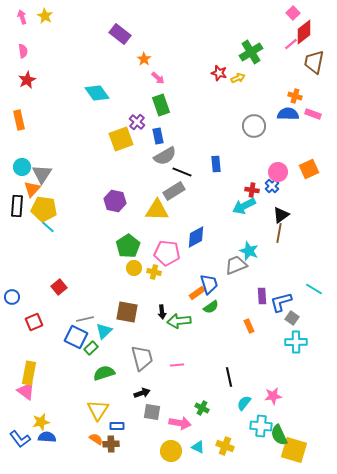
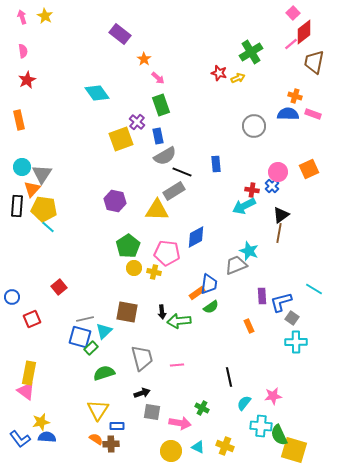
blue trapezoid at (209, 284): rotated 25 degrees clockwise
red square at (34, 322): moved 2 px left, 3 px up
blue square at (76, 337): moved 4 px right; rotated 10 degrees counterclockwise
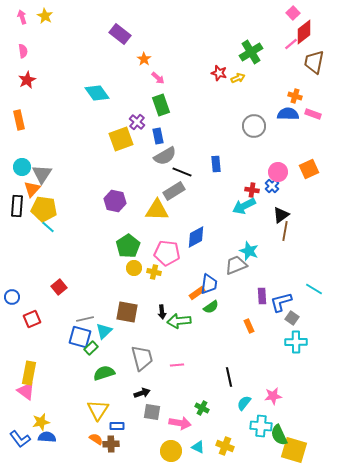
brown line at (279, 233): moved 6 px right, 2 px up
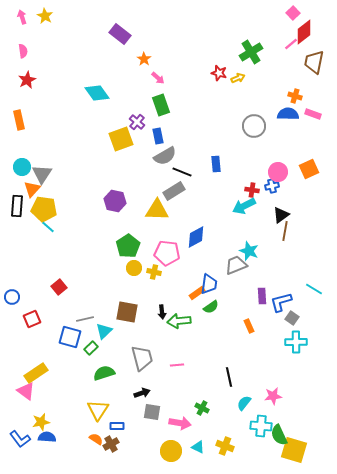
blue cross at (272, 186): rotated 32 degrees clockwise
blue square at (80, 337): moved 10 px left
yellow rectangle at (29, 373): moved 7 px right; rotated 45 degrees clockwise
brown cross at (111, 444): rotated 28 degrees counterclockwise
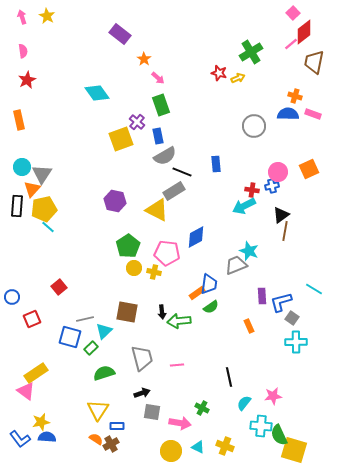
yellow star at (45, 16): moved 2 px right
yellow pentagon at (44, 209): rotated 20 degrees counterclockwise
yellow triangle at (157, 210): rotated 25 degrees clockwise
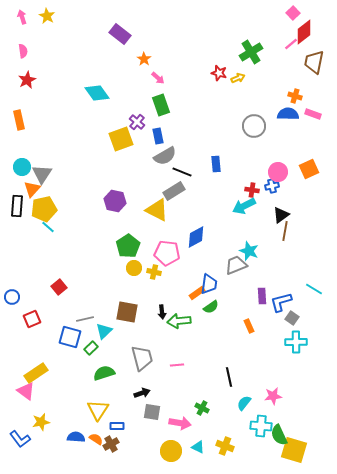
blue semicircle at (47, 437): moved 29 px right
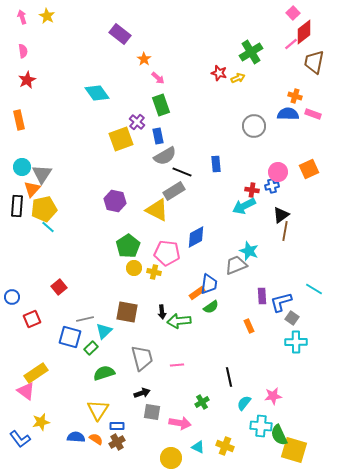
green cross at (202, 408): moved 6 px up; rotated 32 degrees clockwise
brown cross at (111, 444): moved 6 px right, 2 px up
yellow circle at (171, 451): moved 7 px down
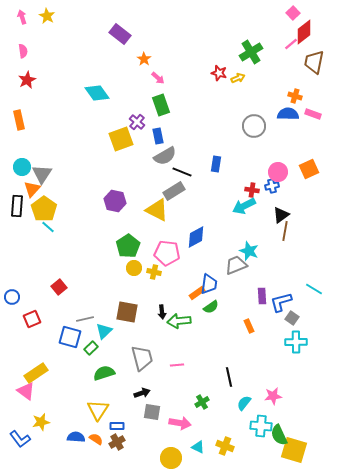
blue rectangle at (216, 164): rotated 14 degrees clockwise
yellow pentagon at (44, 209): rotated 25 degrees counterclockwise
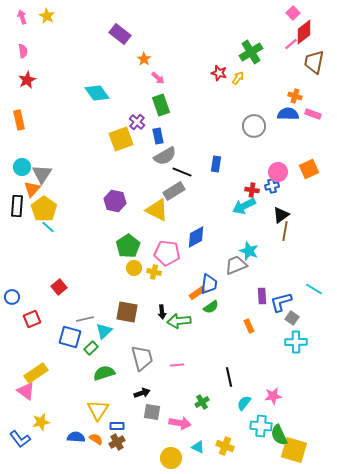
yellow arrow at (238, 78): rotated 32 degrees counterclockwise
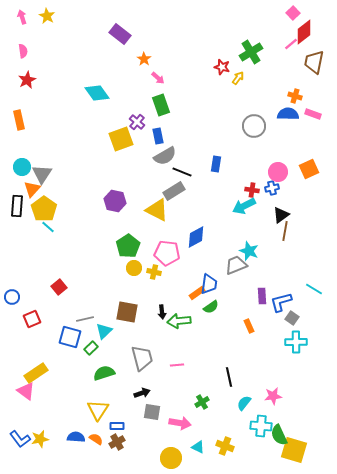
red star at (219, 73): moved 3 px right, 6 px up
blue cross at (272, 186): moved 2 px down
yellow star at (41, 422): moved 1 px left, 17 px down
